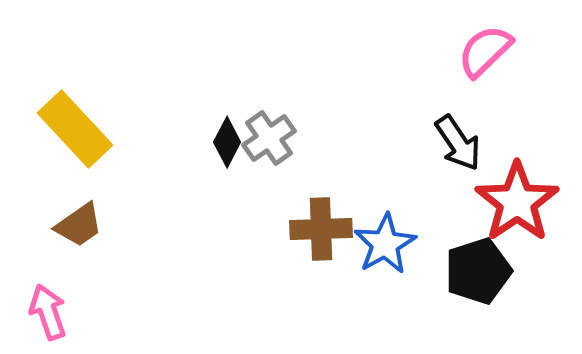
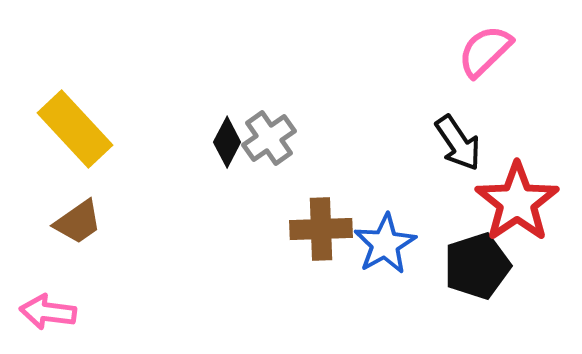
brown trapezoid: moved 1 px left, 3 px up
black pentagon: moved 1 px left, 5 px up
pink arrow: rotated 64 degrees counterclockwise
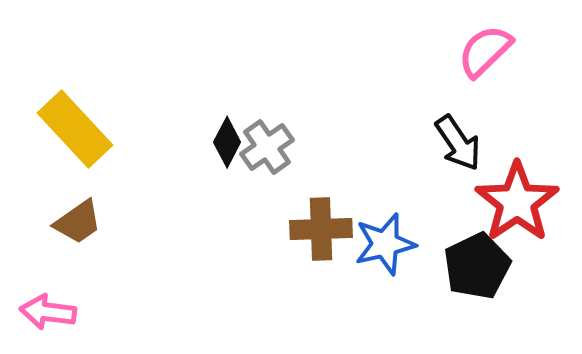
gray cross: moved 2 px left, 9 px down
blue star: rotated 16 degrees clockwise
black pentagon: rotated 8 degrees counterclockwise
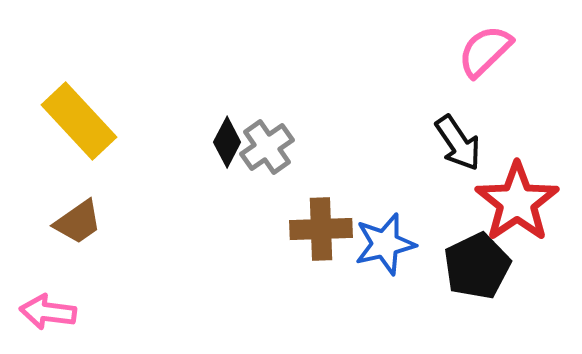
yellow rectangle: moved 4 px right, 8 px up
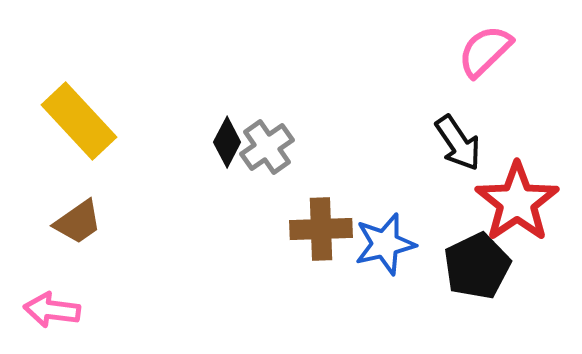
pink arrow: moved 4 px right, 2 px up
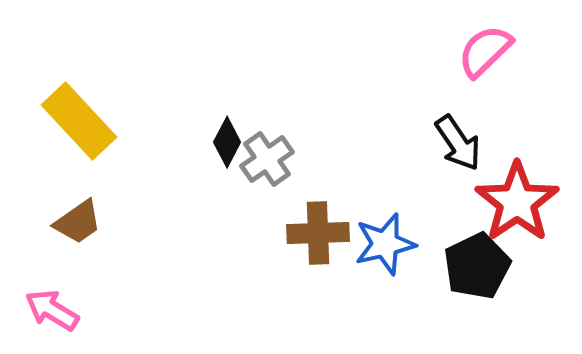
gray cross: moved 12 px down
brown cross: moved 3 px left, 4 px down
pink arrow: rotated 24 degrees clockwise
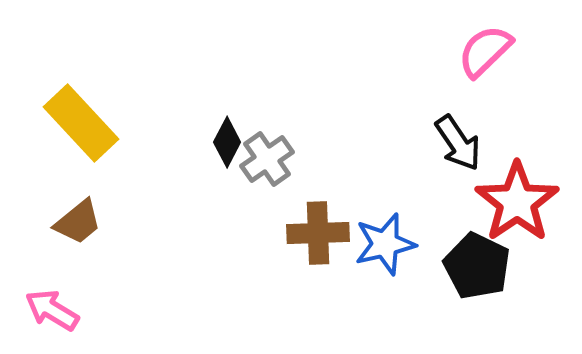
yellow rectangle: moved 2 px right, 2 px down
brown trapezoid: rotated 4 degrees counterclockwise
black pentagon: rotated 20 degrees counterclockwise
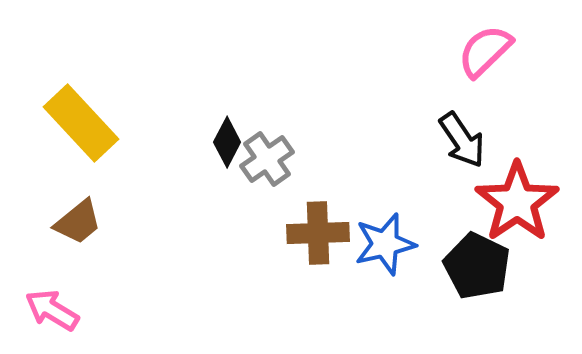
black arrow: moved 4 px right, 3 px up
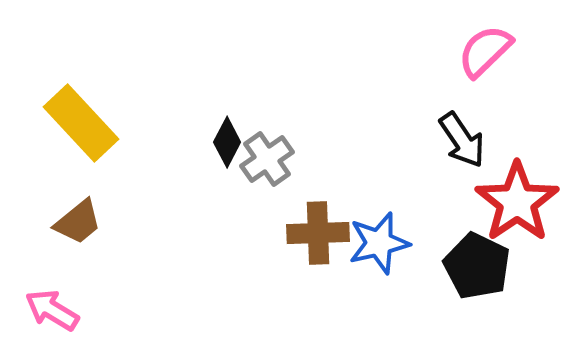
blue star: moved 6 px left, 1 px up
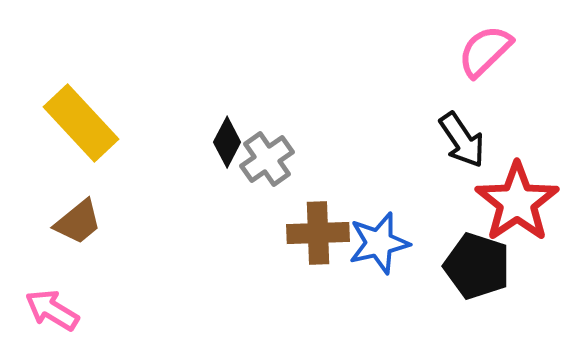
black pentagon: rotated 8 degrees counterclockwise
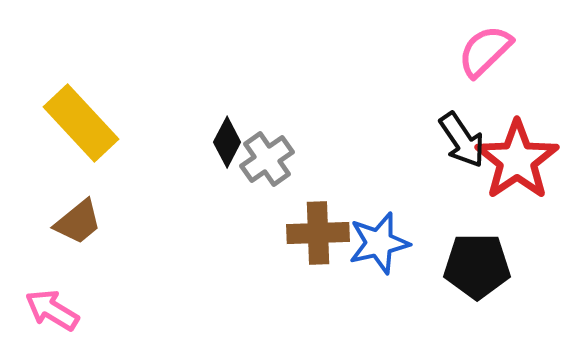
red star: moved 42 px up
black pentagon: rotated 18 degrees counterclockwise
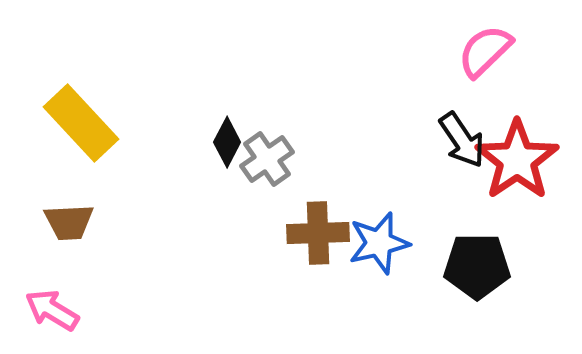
brown trapezoid: moved 9 px left; rotated 36 degrees clockwise
